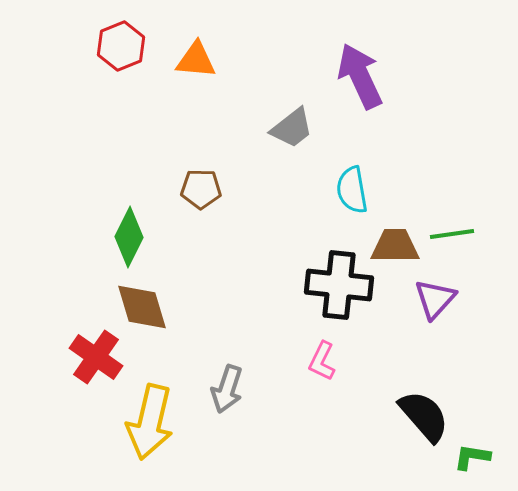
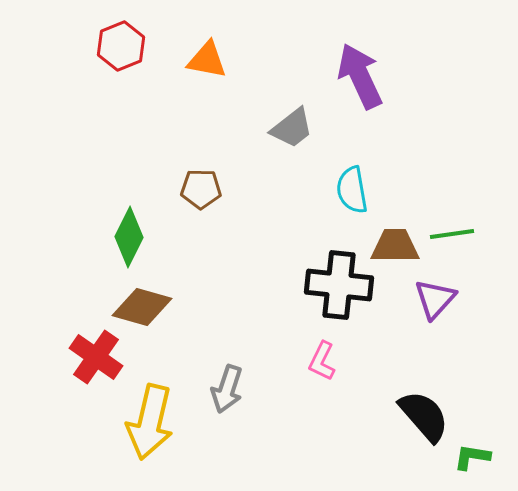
orange triangle: moved 11 px right; rotated 6 degrees clockwise
brown diamond: rotated 58 degrees counterclockwise
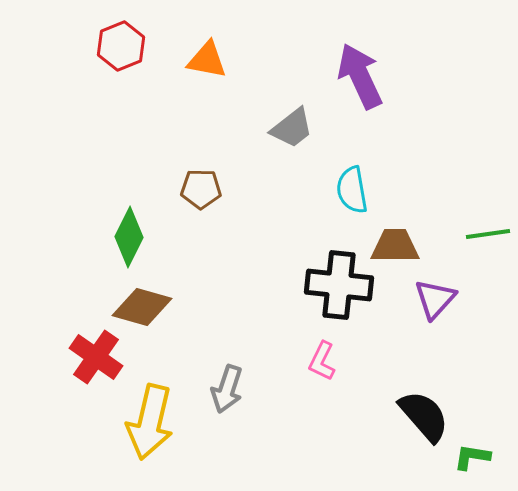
green line: moved 36 px right
